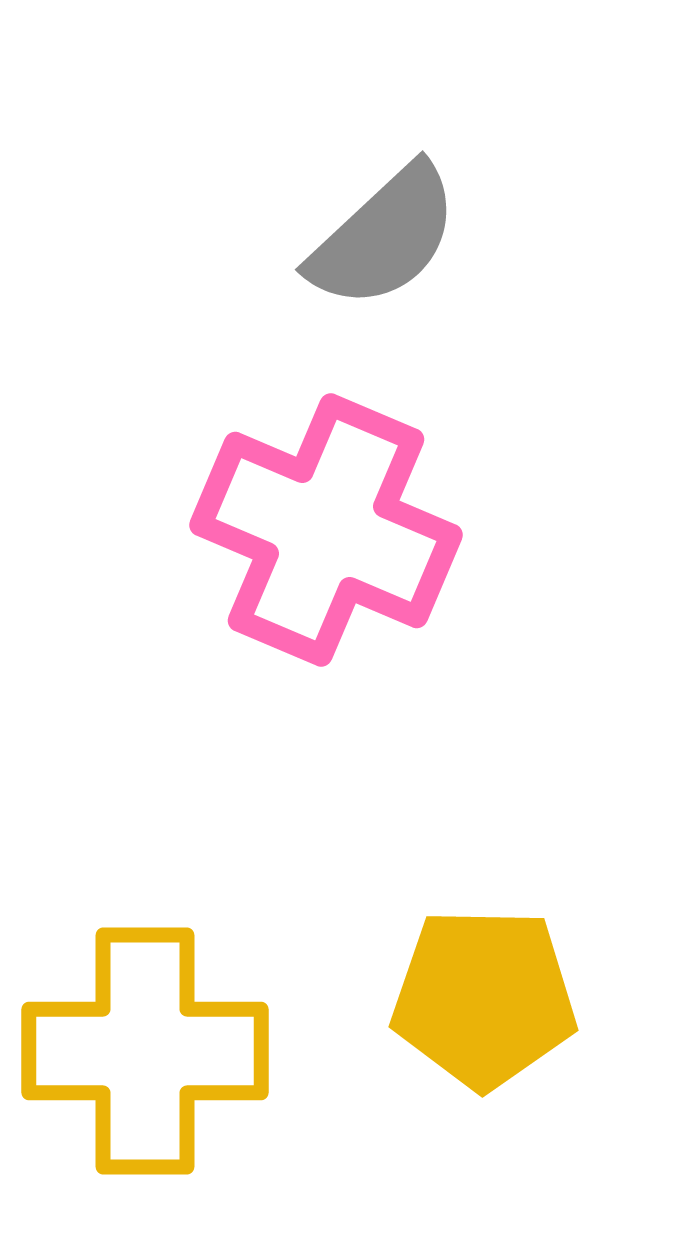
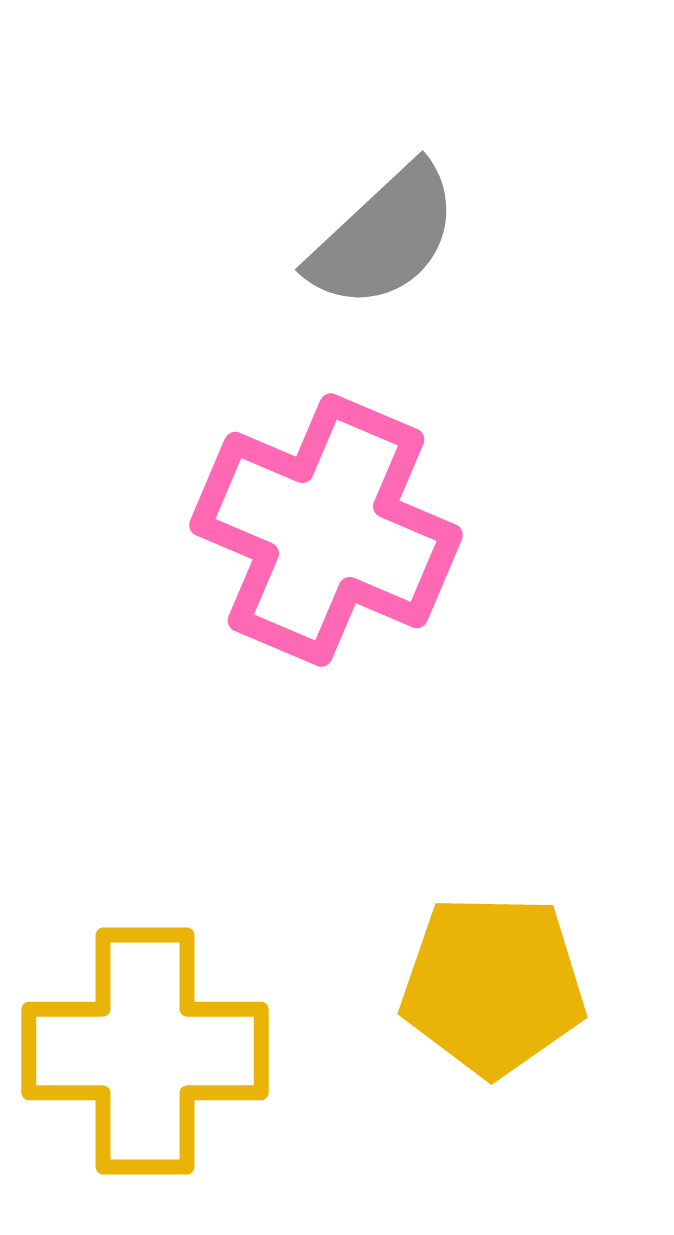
yellow pentagon: moved 9 px right, 13 px up
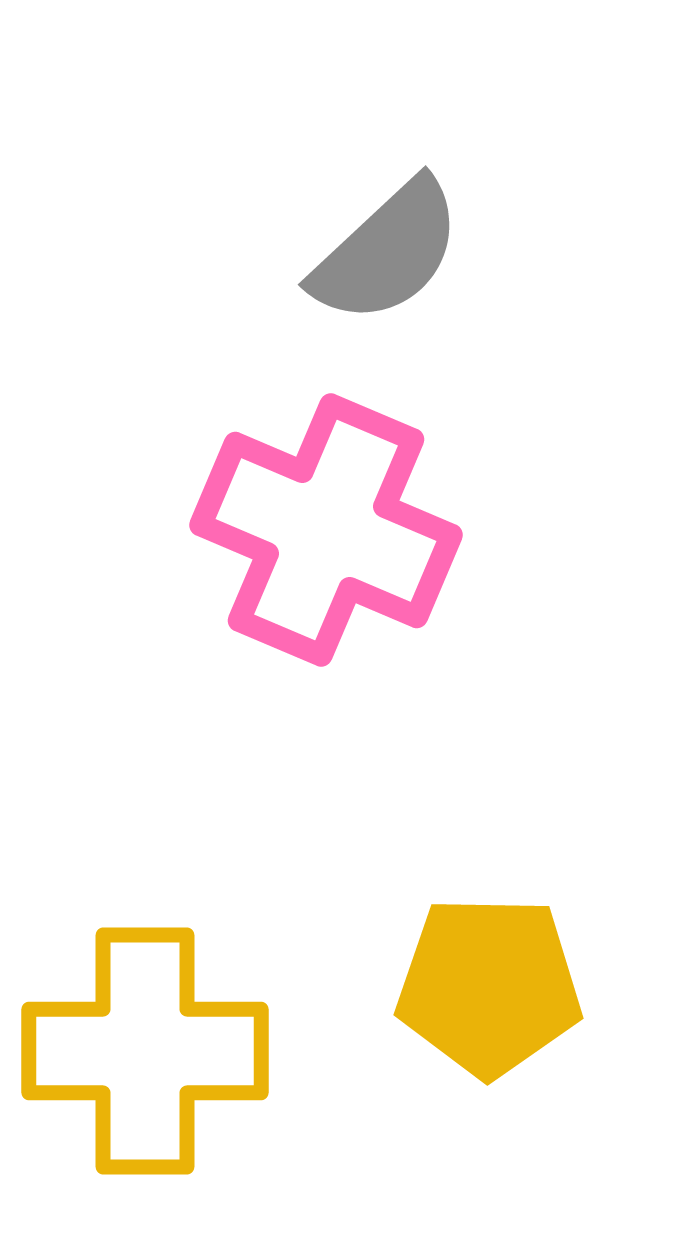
gray semicircle: moved 3 px right, 15 px down
yellow pentagon: moved 4 px left, 1 px down
